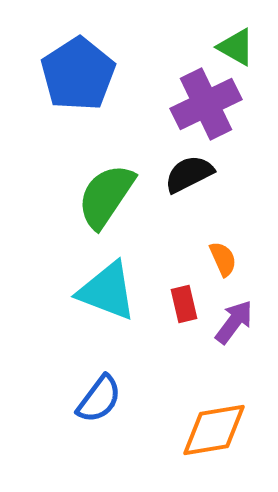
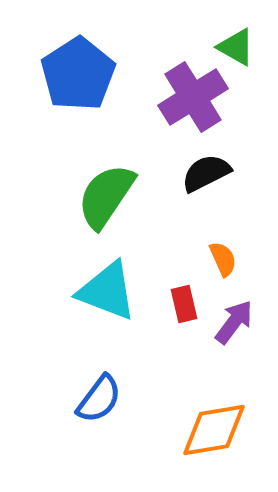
purple cross: moved 13 px left, 7 px up; rotated 6 degrees counterclockwise
black semicircle: moved 17 px right, 1 px up
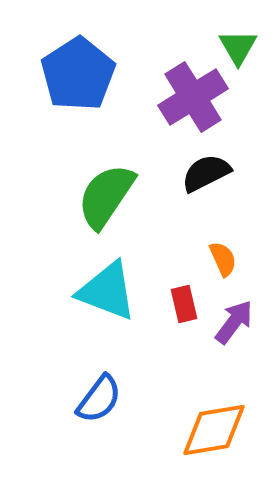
green triangle: moved 2 px right; rotated 30 degrees clockwise
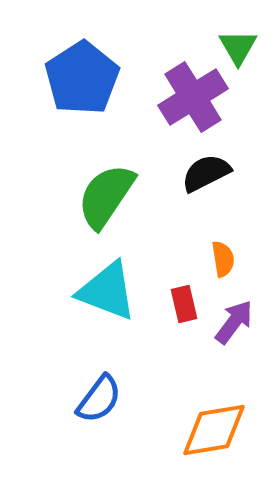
blue pentagon: moved 4 px right, 4 px down
orange semicircle: rotated 15 degrees clockwise
